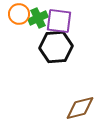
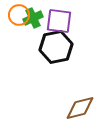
orange circle: moved 1 px down
green cross: moved 5 px left
black hexagon: rotated 8 degrees counterclockwise
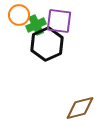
green cross: moved 3 px right, 7 px down
black hexagon: moved 9 px left, 3 px up; rotated 12 degrees counterclockwise
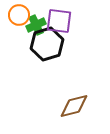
black hexagon: rotated 8 degrees clockwise
brown diamond: moved 6 px left, 2 px up
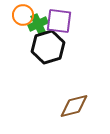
orange circle: moved 4 px right
green cross: moved 2 px right, 1 px up
black hexagon: moved 1 px right, 3 px down
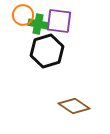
green cross: rotated 36 degrees clockwise
black hexagon: moved 1 px left, 4 px down
brown diamond: rotated 48 degrees clockwise
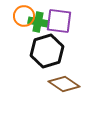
orange circle: moved 1 px right, 1 px down
green cross: moved 2 px up
brown diamond: moved 10 px left, 22 px up
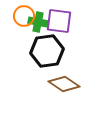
black hexagon: rotated 8 degrees clockwise
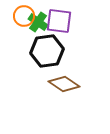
green cross: rotated 24 degrees clockwise
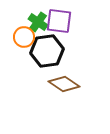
orange circle: moved 21 px down
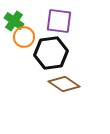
green cross: moved 24 px left, 1 px up
black hexagon: moved 4 px right, 2 px down
